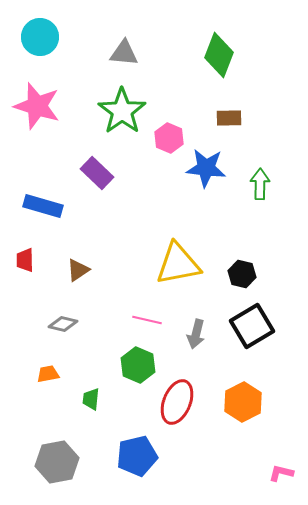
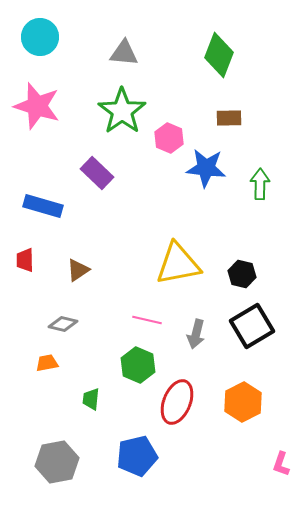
orange trapezoid: moved 1 px left, 11 px up
pink L-shape: moved 9 px up; rotated 85 degrees counterclockwise
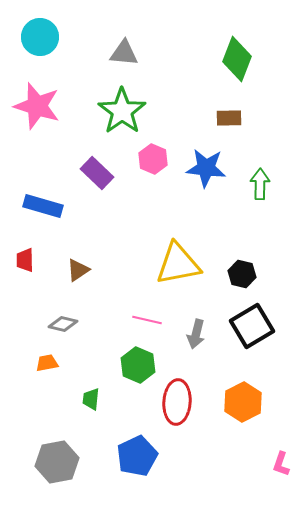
green diamond: moved 18 px right, 4 px down
pink hexagon: moved 16 px left, 21 px down
red ellipse: rotated 18 degrees counterclockwise
blue pentagon: rotated 12 degrees counterclockwise
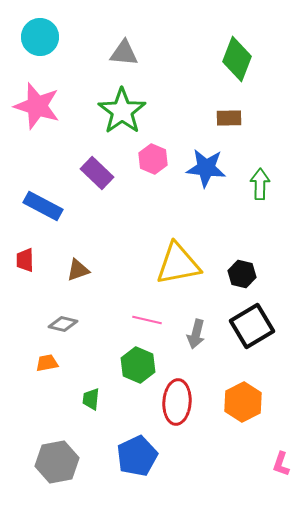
blue rectangle: rotated 12 degrees clockwise
brown triangle: rotated 15 degrees clockwise
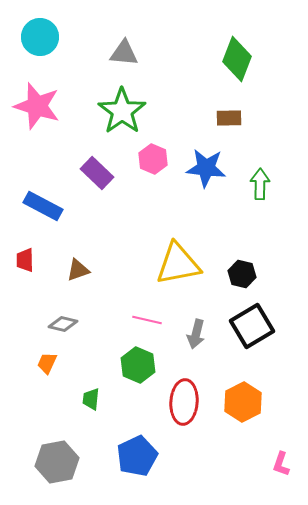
orange trapezoid: rotated 55 degrees counterclockwise
red ellipse: moved 7 px right
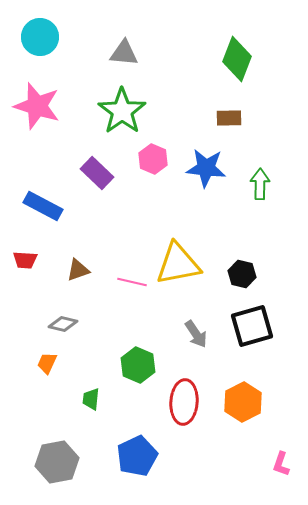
red trapezoid: rotated 85 degrees counterclockwise
pink line: moved 15 px left, 38 px up
black square: rotated 15 degrees clockwise
gray arrow: rotated 48 degrees counterclockwise
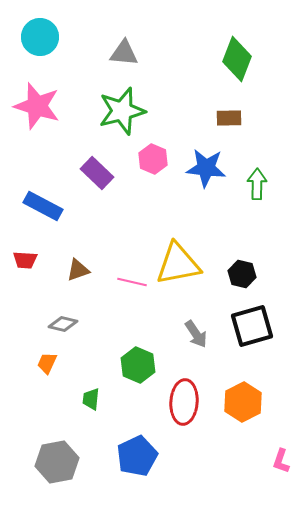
green star: rotated 21 degrees clockwise
green arrow: moved 3 px left
pink L-shape: moved 3 px up
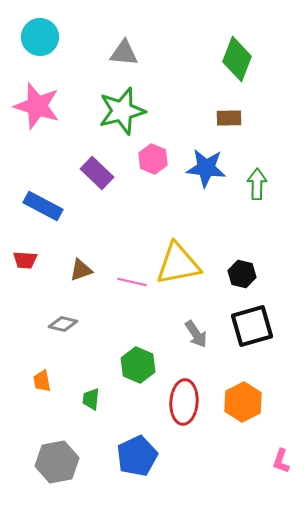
brown triangle: moved 3 px right
orange trapezoid: moved 5 px left, 18 px down; rotated 35 degrees counterclockwise
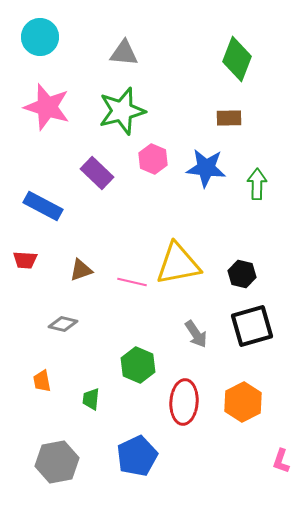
pink star: moved 10 px right, 1 px down
